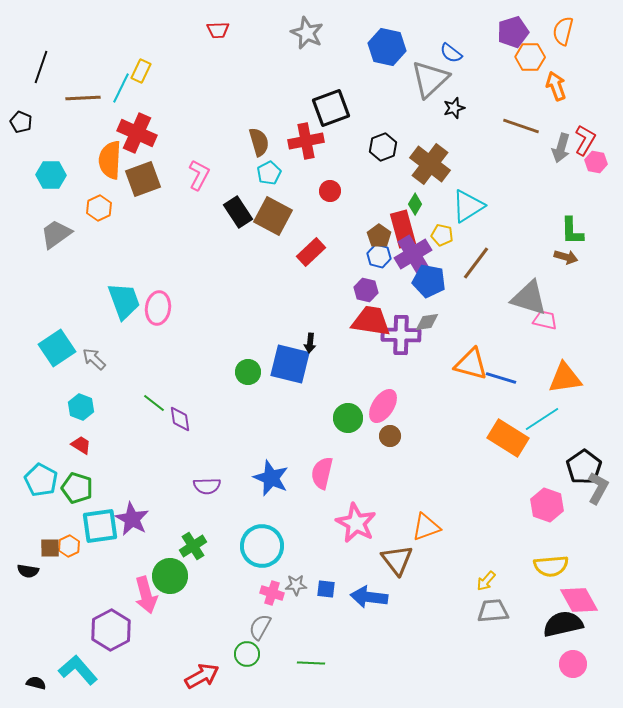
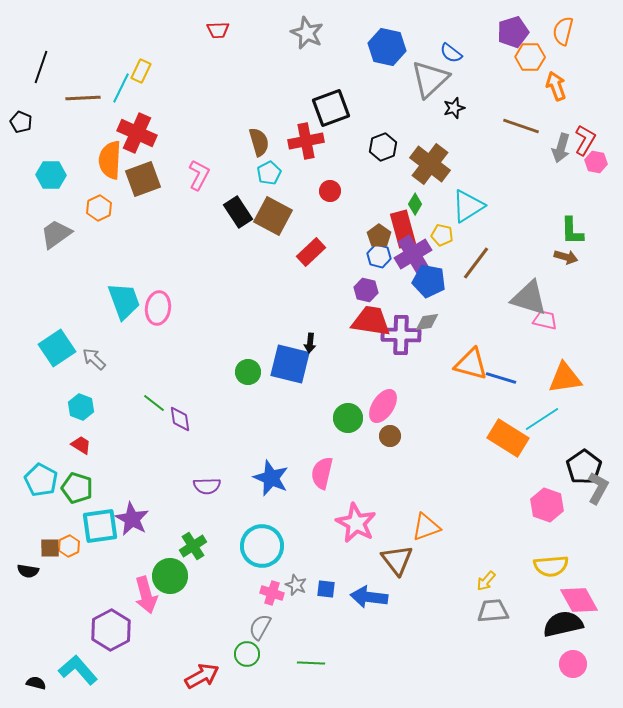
gray star at (296, 585): rotated 25 degrees clockwise
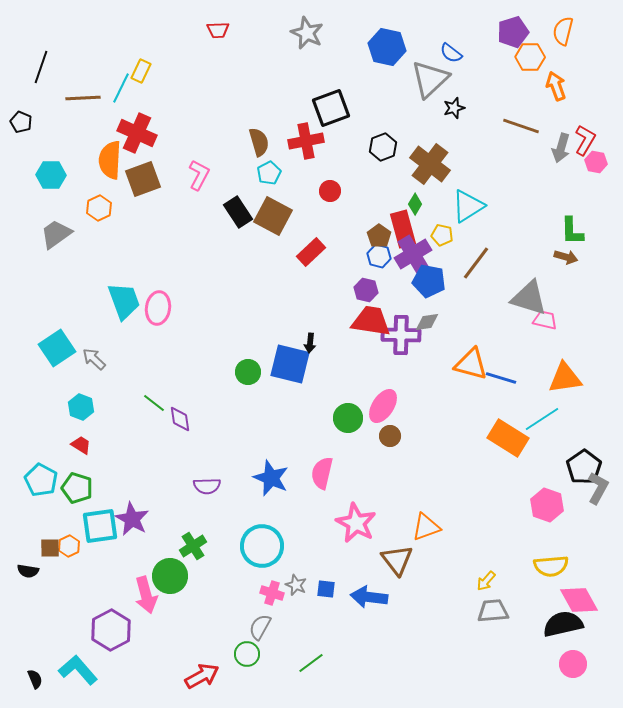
green line at (311, 663): rotated 40 degrees counterclockwise
black semicircle at (36, 683): moved 1 px left, 4 px up; rotated 54 degrees clockwise
